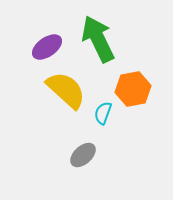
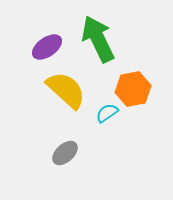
cyan semicircle: moved 4 px right; rotated 35 degrees clockwise
gray ellipse: moved 18 px left, 2 px up
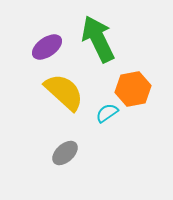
yellow semicircle: moved 2 px left, 2 px down
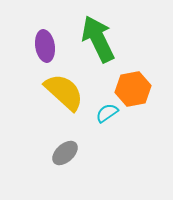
purple ellipse: moved 2 px left, 1 px up; rotated 64 degrees counterclockwise
